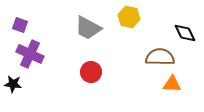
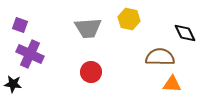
yellow hexagon: moved 2 px down
gray trapezoid: rotated 32 degrees counterclockwise
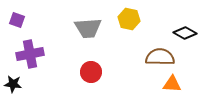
purple square: moved 3 px left, 5 px up
black diamond: rotated 35 degrees counterclockwise
purple cross: rotated 36 degrees counterclockwise
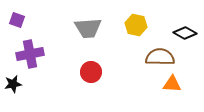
yellow hexagon: moved 7 px right, 6 px down
black star: rotated 18 degrees counterclockwise
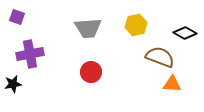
purple square: moved 3 px up
yellow hexagon: rotated 25 degrees counterclockwise
brown semicircle: rotated 20 degrees clockwise
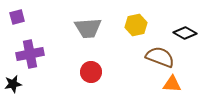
purple square: rotated 35 degrees counterclockwise
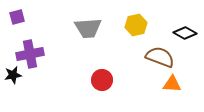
red circle: moved 11 px right, 8 px down
black star: moved 9 px up
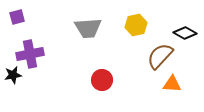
brown semicircle: moved 1 px up; rotated 68 degrees counterclockwise
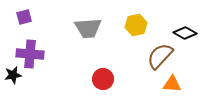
purple square: moved 7 px right
purple cross: rotated 16 degrees clockwise
red circle: moved 1 px right, 1 px up
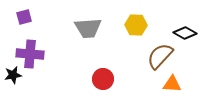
yellow hexagon: rotated 15 degrees clockwise
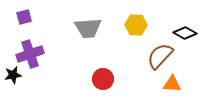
purple cross: rotated 24 degrees counterclockwise
